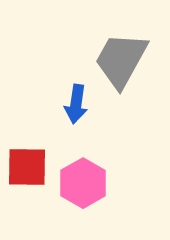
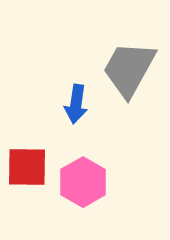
gray trapezoid: moved 8 px right, 9 px down
pink hexagon: moved 1 px up
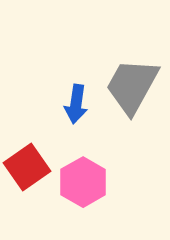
gray trapezoid: moved 3 px right, 17 px down
red square: rotated 36 degrees counterclockwise
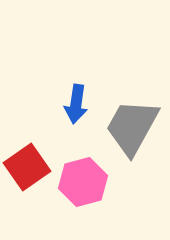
gray trapezoid: moved 41 px down
pink hexagon: rotated 15 degrees clockwise
